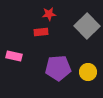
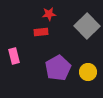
pink rectangle: rotated 63 degrees clockwise
purple pentagon: rotated 25 degrees counterclockwise
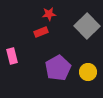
red rectangle: rotated 16 degrees counterclockwise
pink rectangle: moved 2 px left
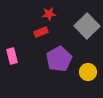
purple pentagon: moved 1 px right, 9 px up
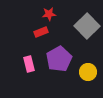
pink rectangle: moved 17 px right, 8 px down
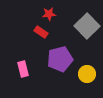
red rectangle: rotated 56 degrees clockwise
purple pentagon: moved 1 px right; rotated 15 degrees clockwise
pink rectangle: moved 6 px left, 5 px down
yellow circle: moved 1 px left, 2 px down
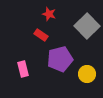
red star: rotated 24 degrees clockwise
red rectangle: moved 3 px down
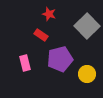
pink rectangle: moved 2 px right, 6 px up
